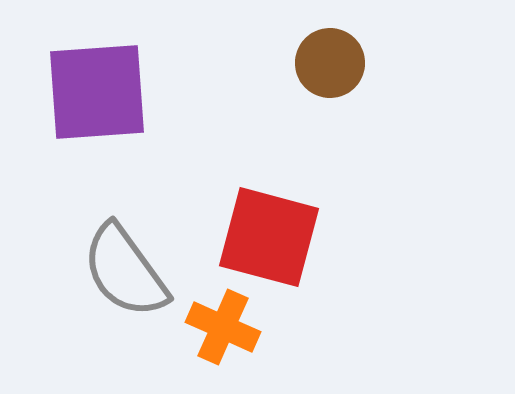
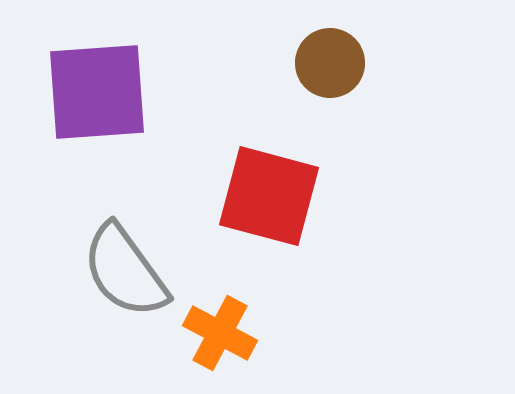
red square: moved 41 px up
orange cross: moved 3 px left, 6 px down; rotated 4 degrees clockwise
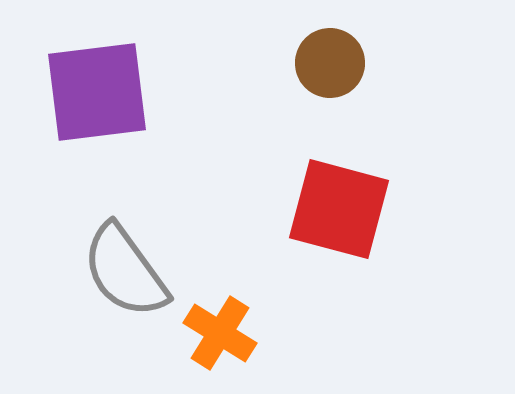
purple square: rotated 3 degrees counterclockwise
red square: moved 70 px right, 13 px down
orange cross: rotated 4 degrees clockwise
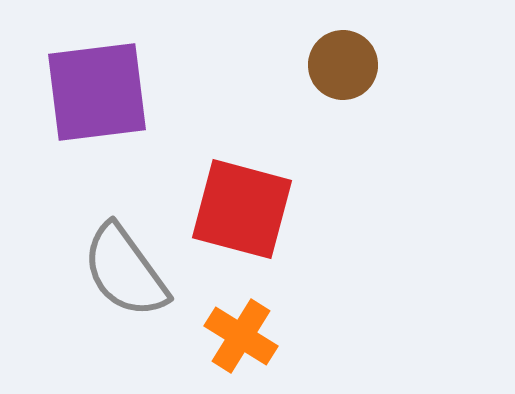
brown circle: moved 13 px right, 2 px down
red square: moved 97 px left
orange cross: moved 21 px right, 3 px down
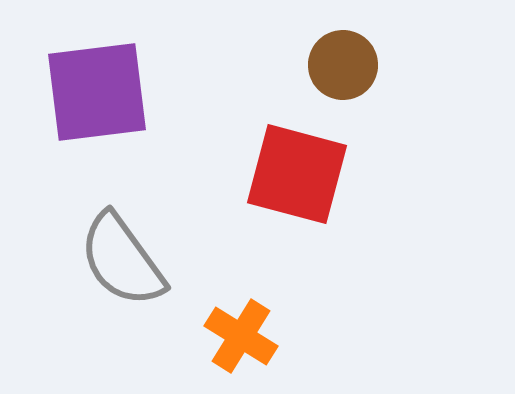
red square: moved 55 px right, 35 px up
gray semicircle: moved 3 px left, 11 px up
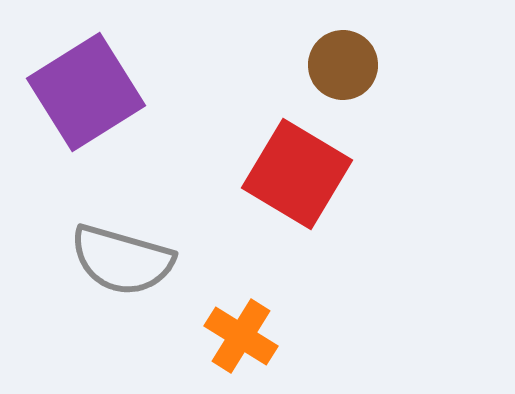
purple square: moved 11 px left; rotated 25 degrees counterclockwise
red square: rotated 16 degrees clockwise
gray semicircle: rotated 38 degrees counterclockwise
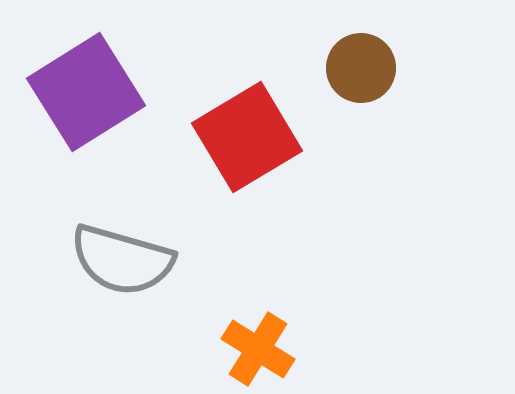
brown circle: moved 18 px right, 3 px down
red square: moved 50 px left, 37 px up; rotated 28 degrees clockwise
orange cross: moved 17 px right, 13 px down
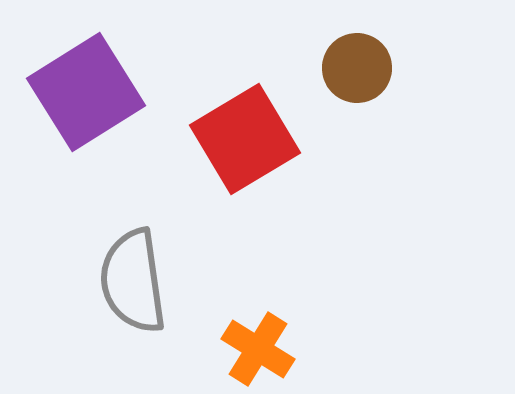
brown circle: moved 4 px left
red square: moved 2 px left, 2 px down
gray semicircle: moved 11 px right, 21 px down; rotated 66 degrees clockwise
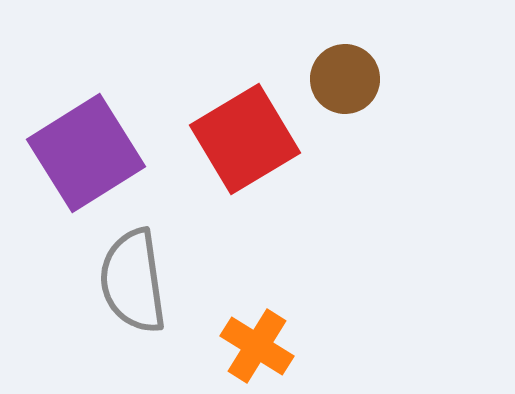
brown circle: moved 12 px left, 11 px down
purple square: moved 61 px down
orange cross: moved 1 px left, 3 px up
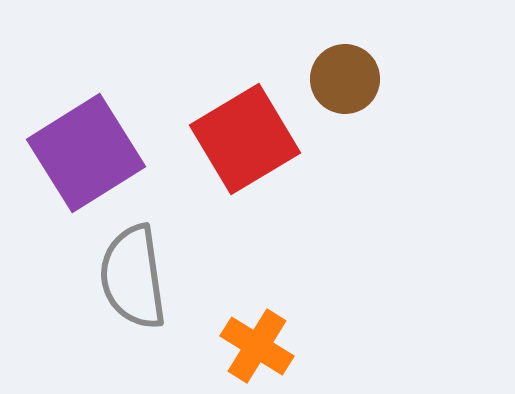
gray semicircle: moved 4 px up
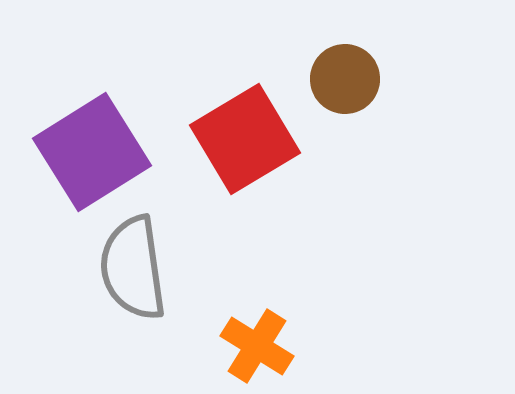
purple square: moved 6 px right, 1 px up
gray semicircle: moved 9 px up
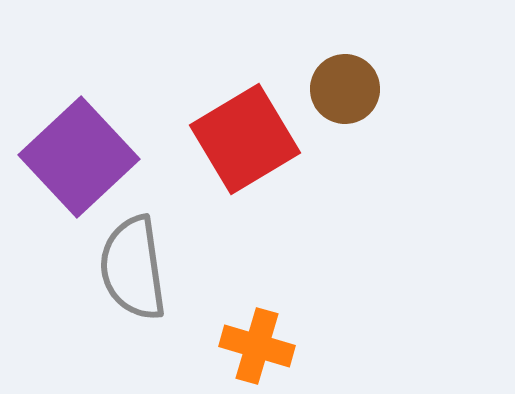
brown circle: moved 10 px down
purple square: moved 13 px left, 5 px down; rotated 11 degrees counterclockwise
orange cross: rotated 16 degrees counterclockwise
